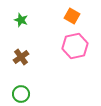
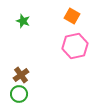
green star: moved 2 px right, 1 px down
brown cross: moved 18 px down
green circle: moved 2 px left
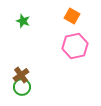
green circle: moved 3 px right, 7 px up
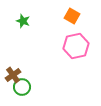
pink hexagon: moved 1 px right
brown cross: moved 8 px left
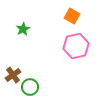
green star: moved 8 px down; rotated 24 degrees clockwise
green circle: moved 8 px right
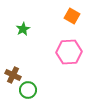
pink hexagon: moved 7 px left, 6 px down; rotated 10 degrees clockwise
brown cross: rotated 28 degrees counterclockwise
green circle: moved 2 px left, 3 px down
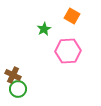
green star: moved 21 px right
pink hexagon: moved 1 px left, 1 px up
green circle: moved 10 px left, 1 px up
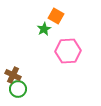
orange square: moved 16 px left
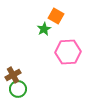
pink hexagon: moved 1 px down
brown cross: rotated 35 degrees clockwise
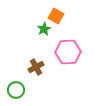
brown cross: moved 23 px right, 8 px up
green circle: moved 2 px left, 1 px down
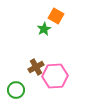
pink hexagon: moved 13 px left, 24 px down
